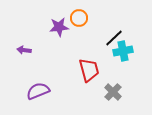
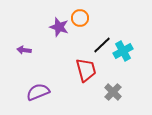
orange circle: moved 1 px right
purple star: rotated 24 degrees clockwise
black line: moved 12 px left, 7 px down
cyan cross: rotated 18 degrees counterclockwise
red trapezoid: moved 3 px left
purple semicircle: moved 1 px down
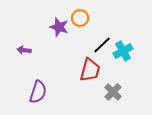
red trapezoid: moved 4 px right; rotated 30 degrees clockwise
purple semicircle: rotated 130 degrees clockwise
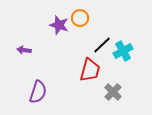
purple star: moved 2 px up
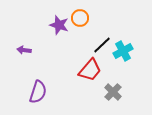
red trapezoid: rotated 25 degrees clockwise
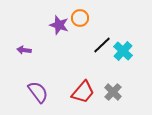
cyan cross: rotated 18 degrees counterclockwise
red trapezoid: moved 7 px left, 22 px down
purple semicircle: rotated 55 degrees counterclockwise
